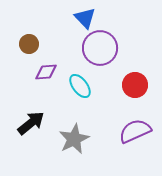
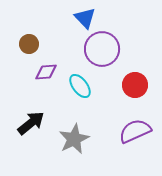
purple circle: moved 2 px right, 1 px down
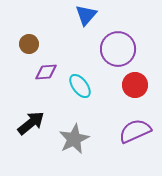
blue triangle: moved 1 px right, 3 px up; rotated 25 degrees clockwise
purple circle: moved 16 px right
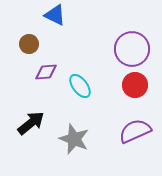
blue triangle: moved 31 px left; rotated 45 degrees counterclockwise
purple circle: moved 14 px right
gray star: rotated 24 degrees counterclockwise
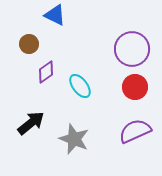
purple diamond: rotated 30 degrees counterclockwise
red circle: moved 2 px down
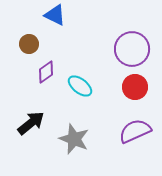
cyan ellipse: rotated 15 degrees counterclockwise
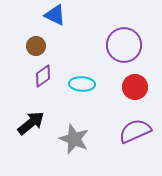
brown circle: moved 7 px right, 2 px down
purple circle: moved 8 px left, 4 px up
purple diamond: moved 3 px left, 4 px down
cyan ellipse: moved 2 px right, 2 px up; rotated 35 degrees counterclockwise
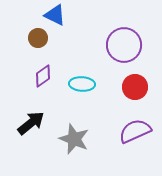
brown circle: moved 2 px right, 8 px up
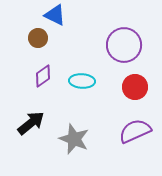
cyan ellipse: moved 3 px up
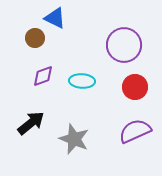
blue triangle: moved 3 px down
brown circle: moved 3 px left
purple diamond: rotated 15 degrees clockwise
